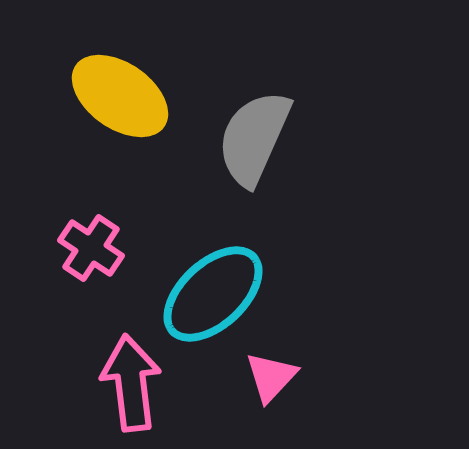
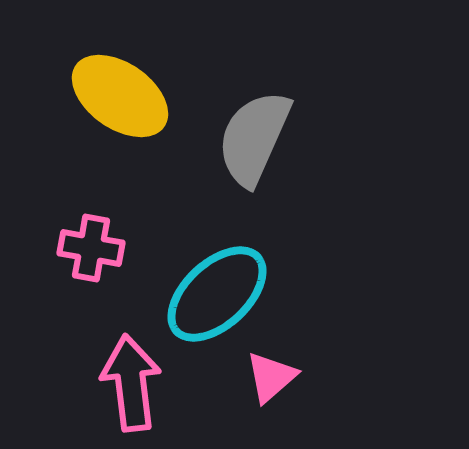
pink cross: rotated 24 degrees counterclockwise
cyan ellipse: moved 4 px right
pink triangle: rotated 6 degrees clockwise
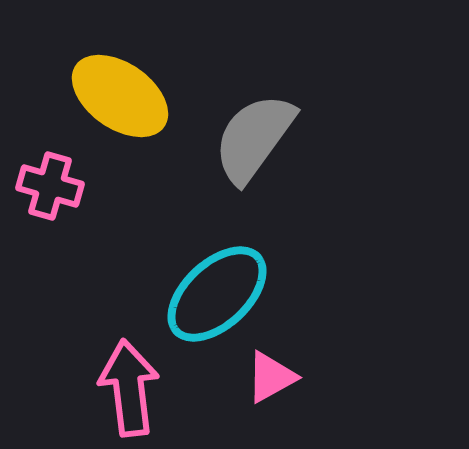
gray semicircle: rotated 12 degrees clockwise
pink cross: moved 41 px left, 62 px up; rotated 6 degrees clockwise
pink triangle: rotated 12 degrees clockwise
pink arrow: moved 2 px left, 5 px down
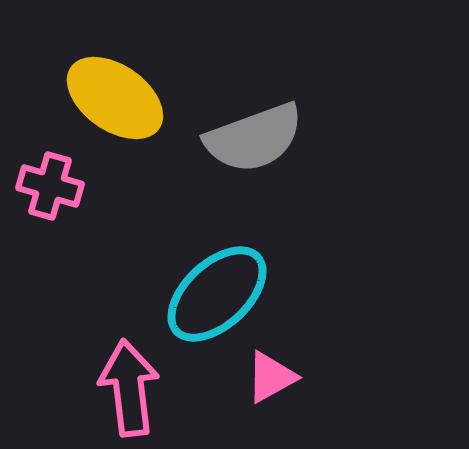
yellow ellipse: moved 5 px left, 2 px down
gray semicircle: rotated 146 degrees counterclockwise
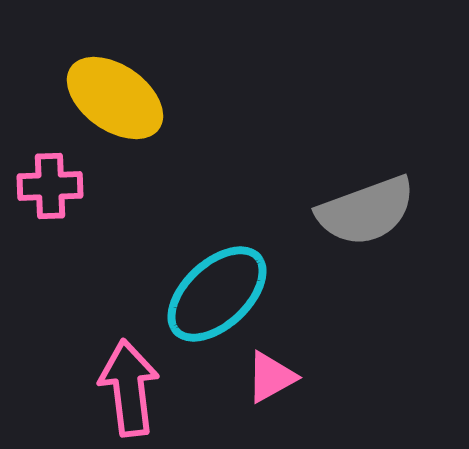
gray semicircle: moved 112 px right, 73 px down
pink cross: rotated 18 degrees counterclockwise
